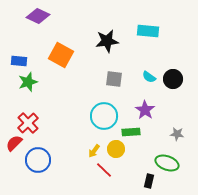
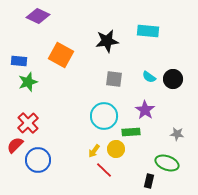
red semicircle: moved 1 px right, 2 px down
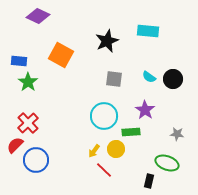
black star: rotated 15 degrees counterclockwise
green star: rotated 18 degrees counterclockwise
blue circle: moved 2 px left
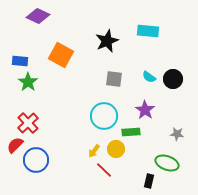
blue rectangle: moved 1 px right
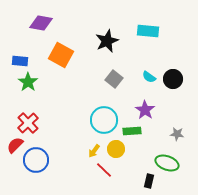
purple diamond: moved 3 px right, 7 px down; rotated 15 degrees counterclockwise
gray square: rotated 30 degrees clockwise
cyan circle: moved 4 px down
green rectangle: moved 1 px right, 1 px up
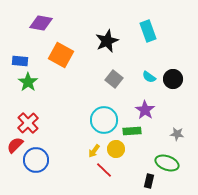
cyan rectangle: rotated 65 degrees clockwise
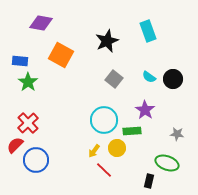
yellow circle: moved 1 px right, 1 px up
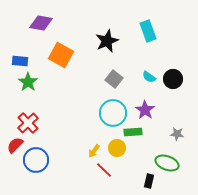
cyan circle: moved 9 px right, 7 px up
green rectangle: moved 1 px right, 1 px down
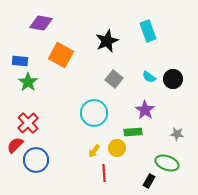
cyan circle: moved 19 px left
red line: moved 3 px down; rotated 42 degrees clockwise
black rectangle: rotated 16 degrees clockwise
